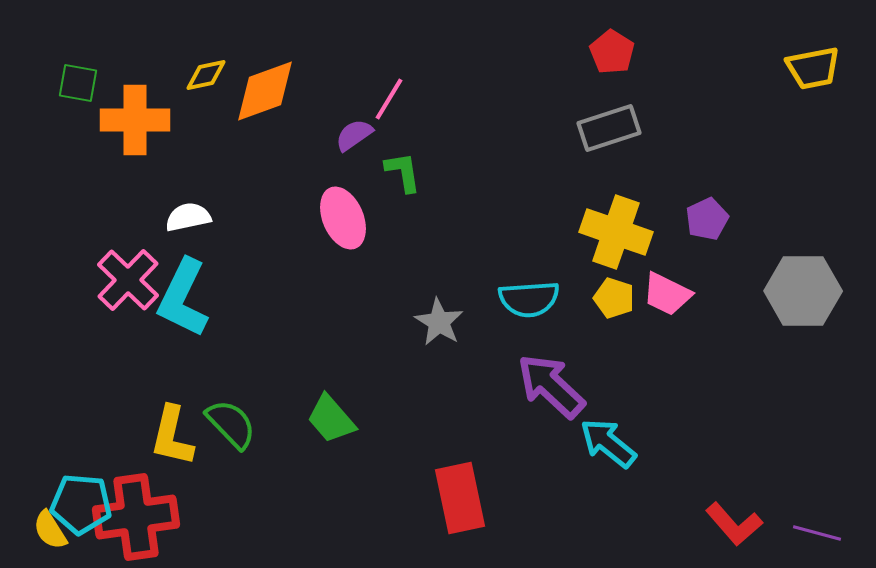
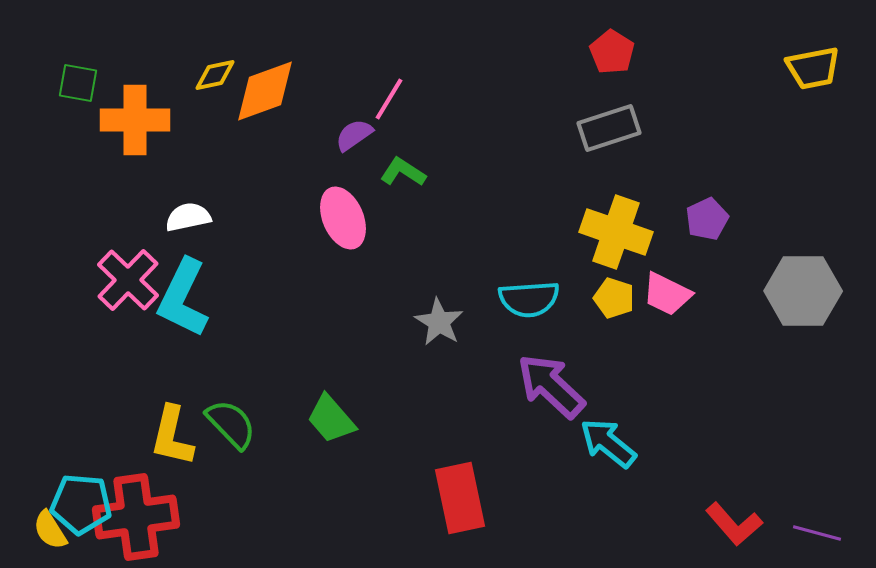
yellow diamond: moved 9 px right
green L-shape: rotated 48 degrees counterclockwise
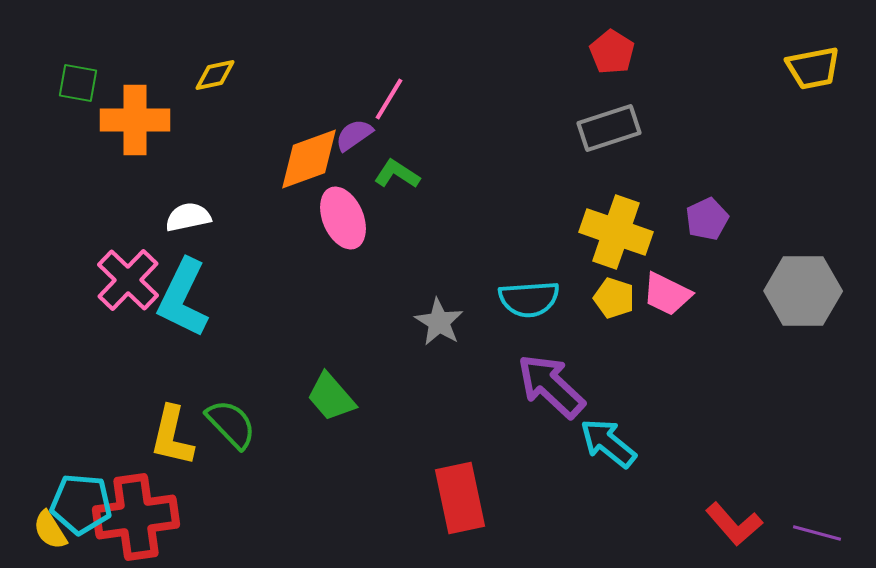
orange diamond: moved 44 px right, 68 px down
green L-shape: moved 6 px left, 2 px down
green trapezoid: moved 22 px up
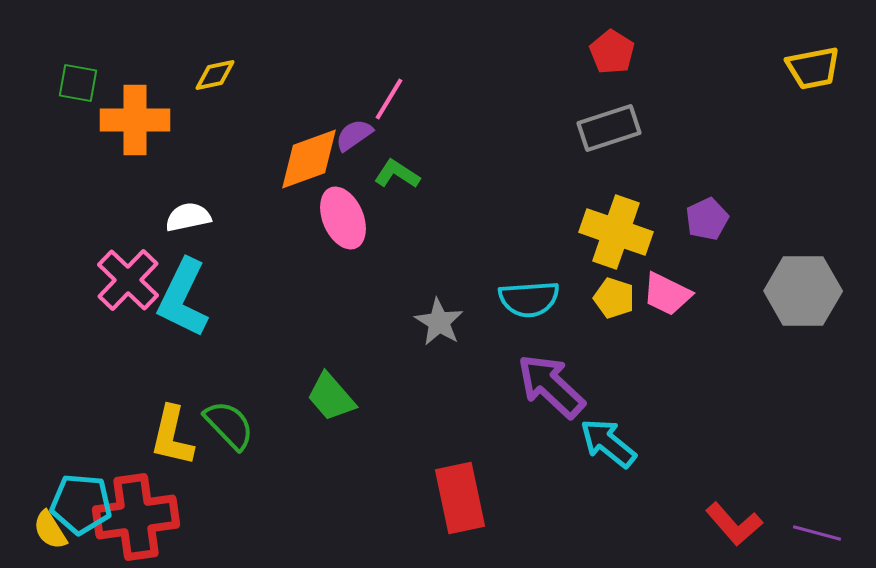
green semicircle: moved 2 px left, 1 px down
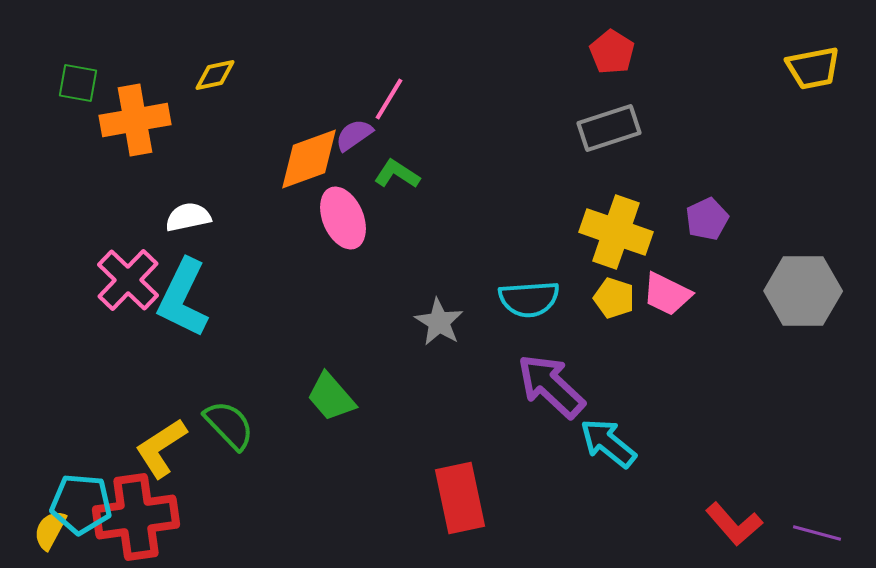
orange cross: rotated 10 degrees counterclockwise
yellow L-shape: moved 11 px left, 12 px down; rotated 44 degrees clockwise
yellow semicircle: rotated 60 degrees clockwise
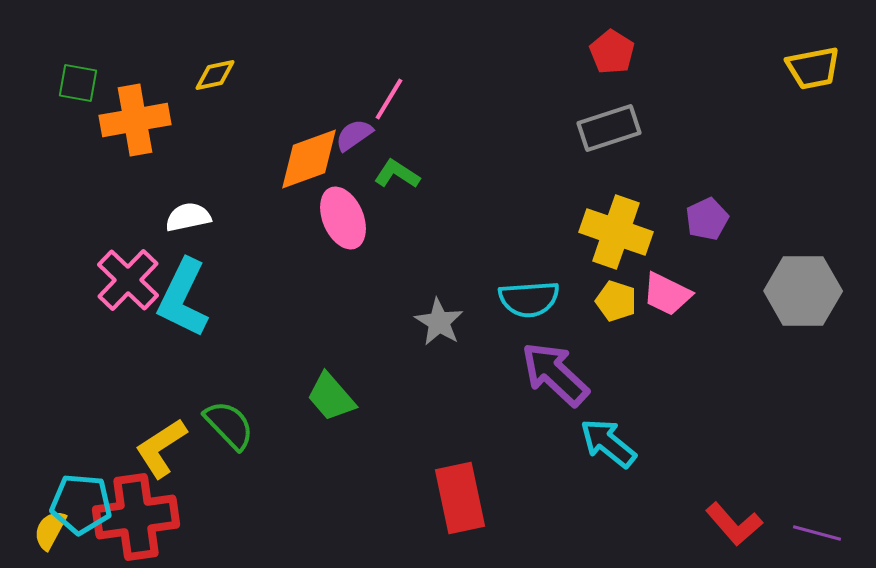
yellow pentagon: moved 2 px right, 3 px down
purple arrow: moved 4 px right, 12 px up
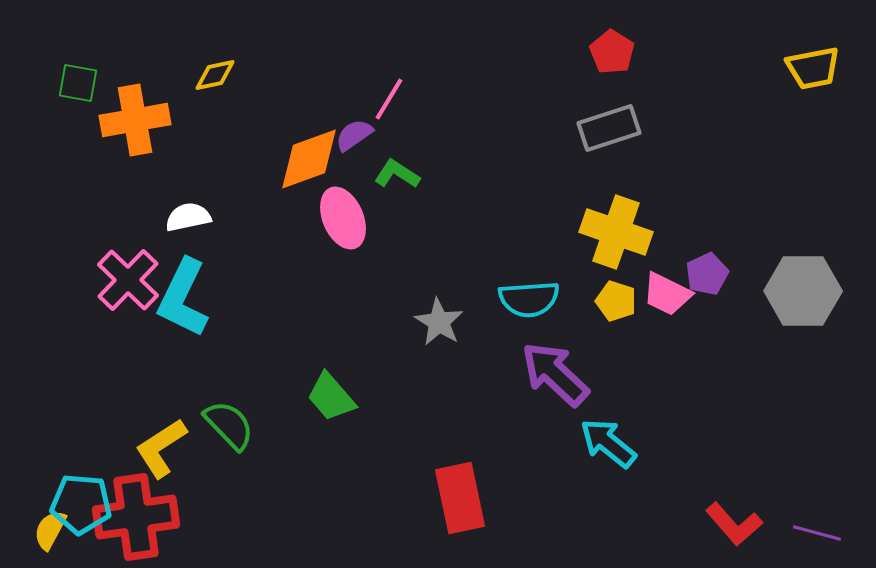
purple pentagon: moved 55 px down
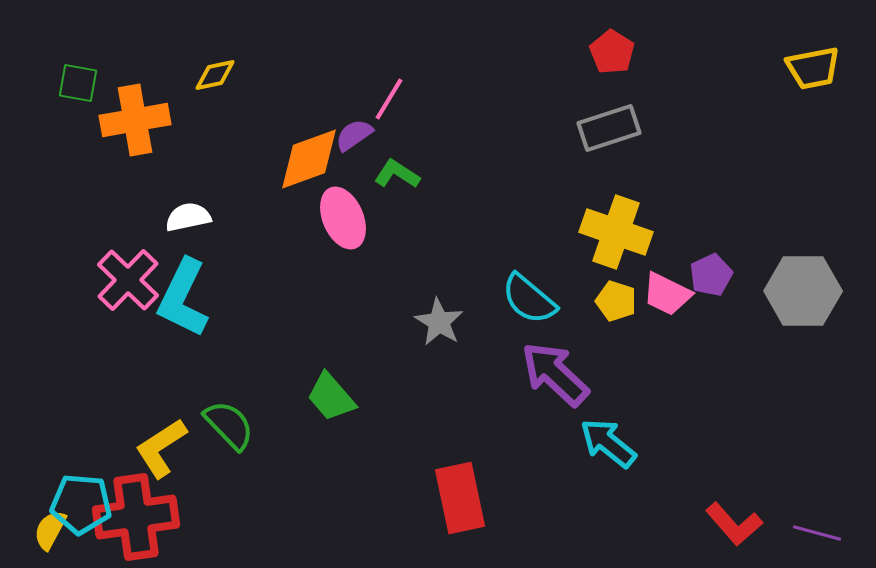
purple pentagon: moved 4 px right, 1 px down
cyan semicircle: rotated 44 degrees clockwise
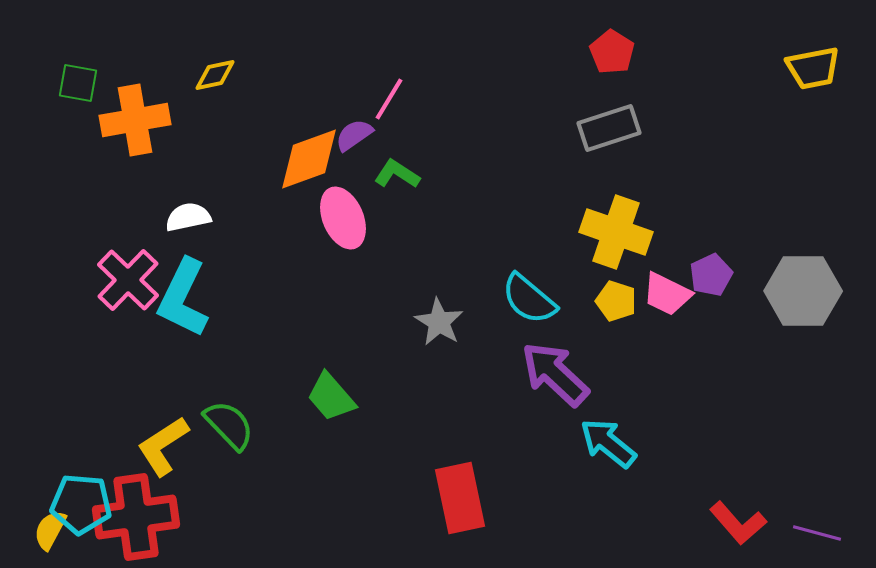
yellow L-shape: moved 2 px right, 2 px up
red L-shape: moved 4 px right, 1 px up
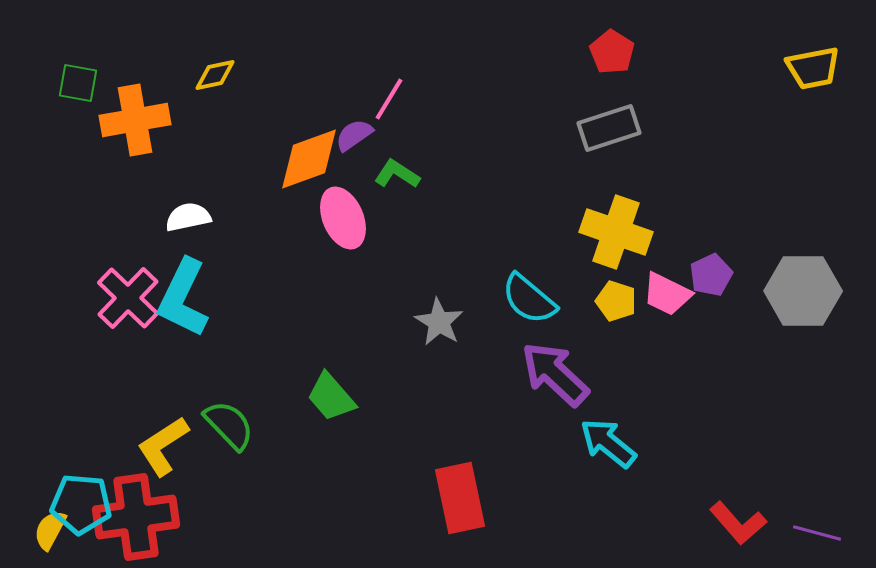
pink cross: moved 18 px down
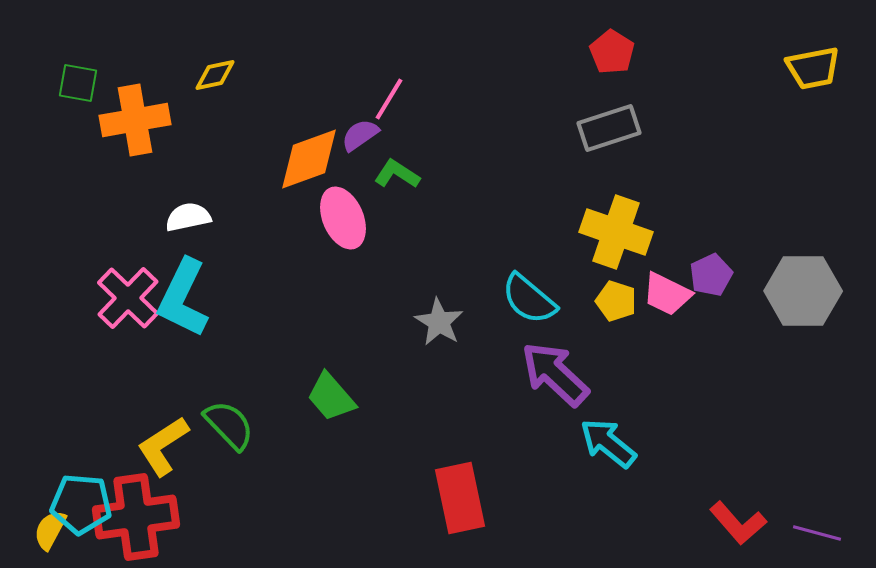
purple semicircle: moved 6 px right
